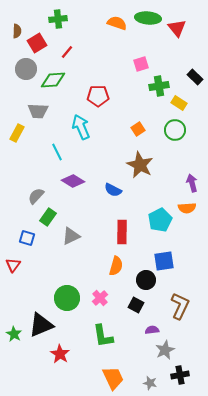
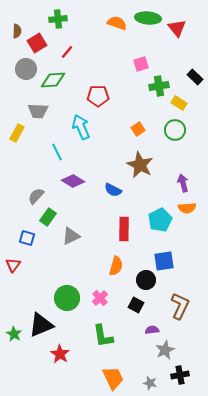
purple arrow at (192, 183): moved 9 px left
red rectangle at (122, 232): moved 2 px right, 3 px up
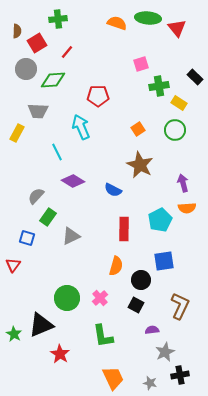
black circle at (146, 280): moved 5 px left
gray star at (165, 350): moved 2 px down
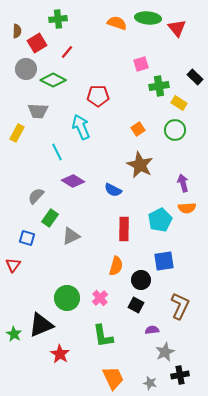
green diamond at (53, 80): rotated 30 degrees clockwise
green rectangle at (48, 217): moved 2 px right, 1 px down
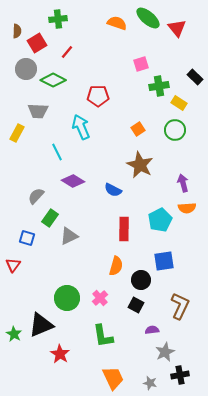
green ellipse at (148, 18): rotated 35 degrees clockwise
gray triangle at (71, 236): moved 2 px left
